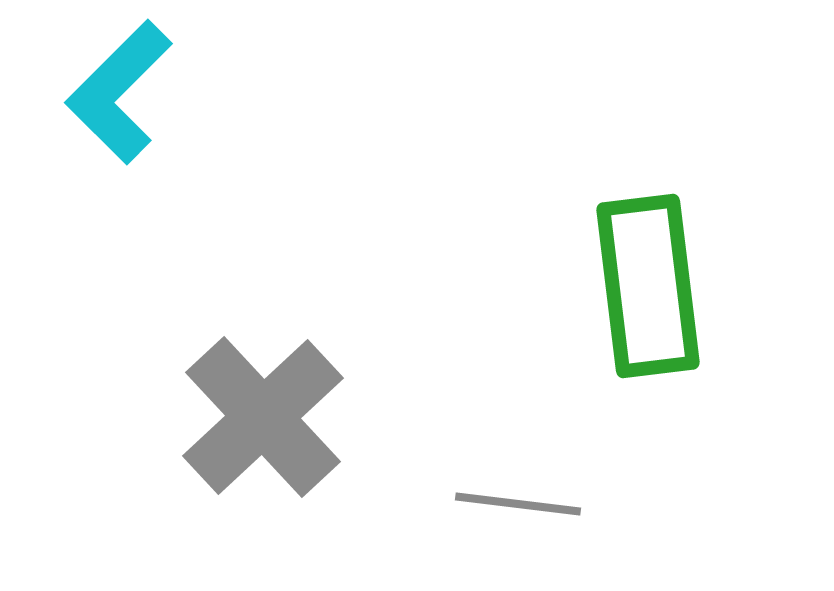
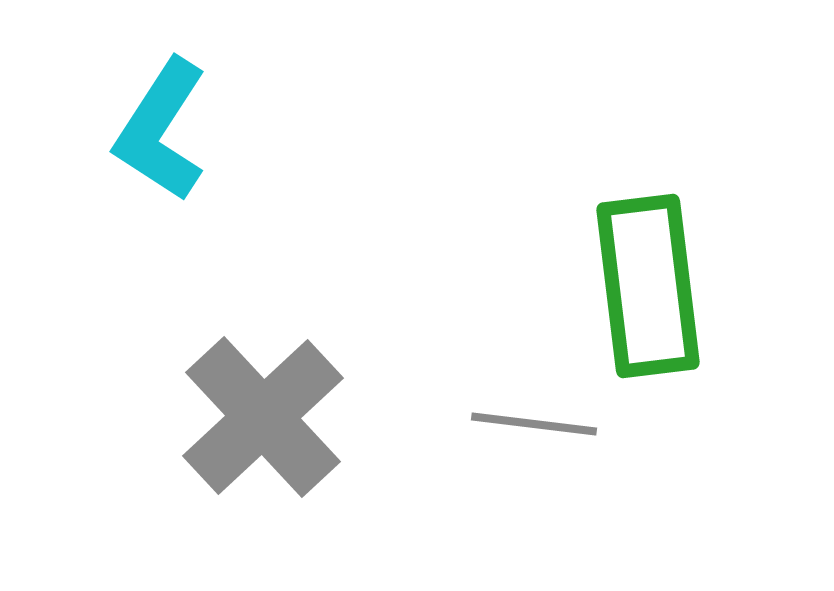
cyan L-shape: moved 42 px right, 38 px down; rotated 12 degrees counterclockwise
gray line: moved 16 px right, 80 px up
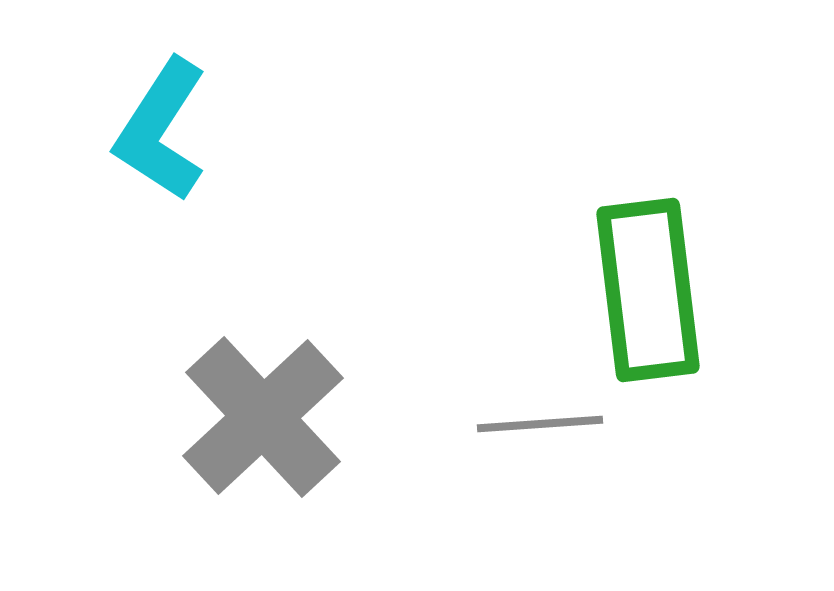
green rectangle: moved 4 px down
gray line: moved 6 px right; rotated 11 degrees counterclockwise
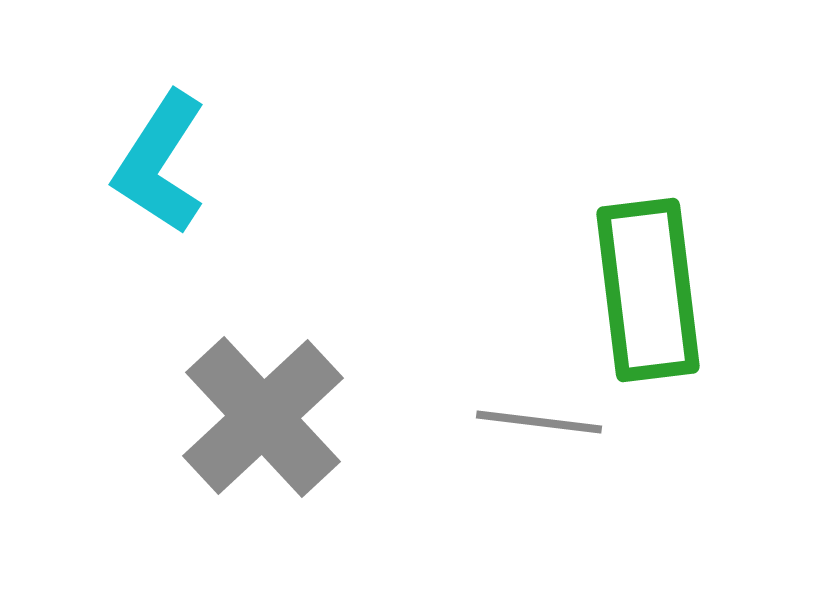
cyan L-shape: moved 1 px left, 33 px down
gray line: moved 1 px left, 2 px up; rotated 11 degrees clockwise
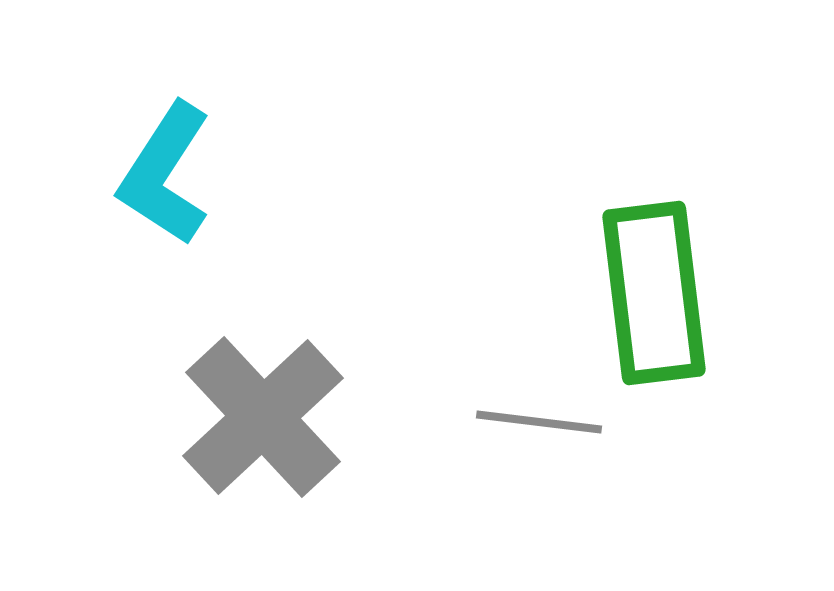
cyan L-shape: moved 5 px right, 11 px down
green rectangle: moved 6 px right, 3 px down
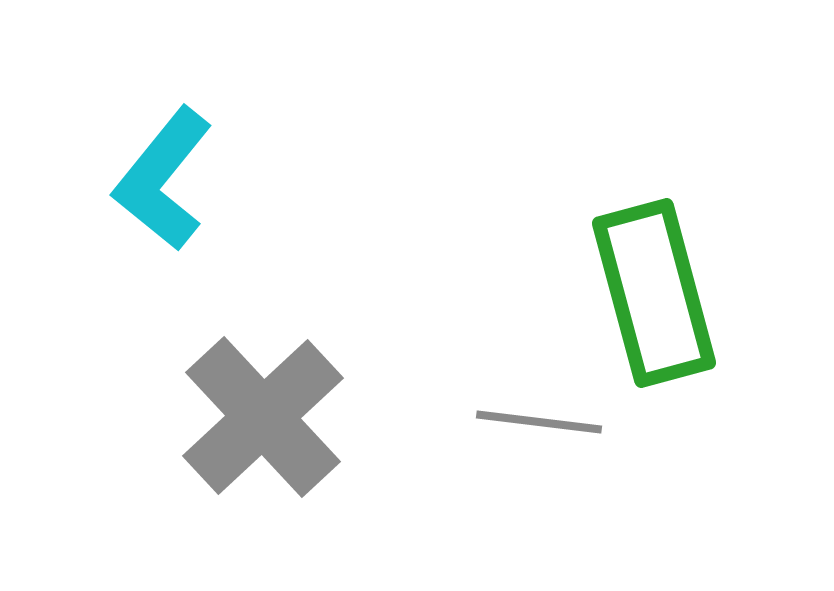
cyan L-shape: moved 2 px left, 5 px down; rotated 6 degrees clockwise
green rectangle: rotated 8 degrees counterclockwise
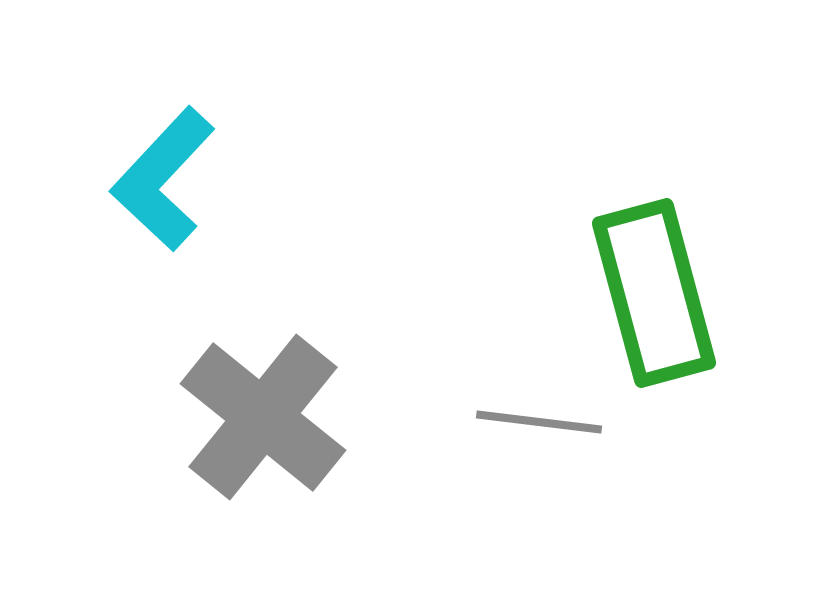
cyan L-shape: rotated 4 degrees clockwise
gray cross: rotated 8 degrees counterclockwise
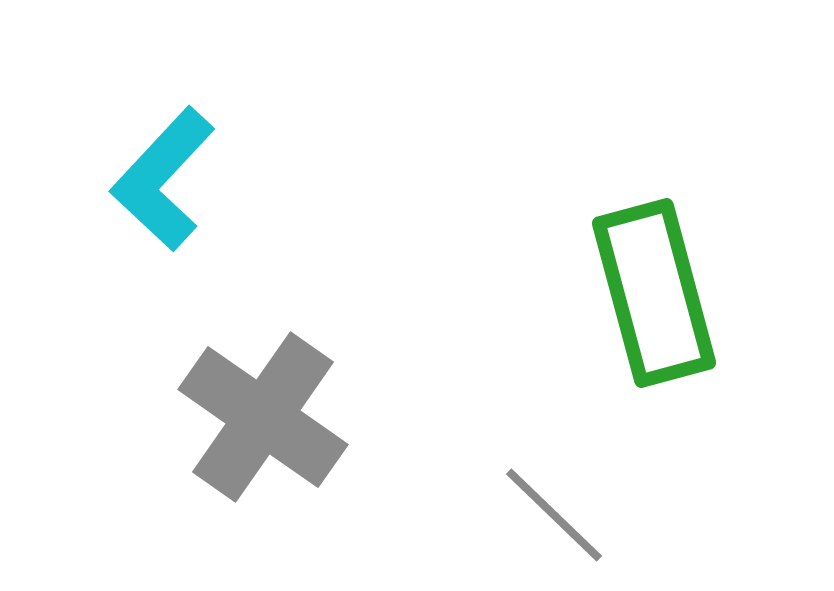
gray cross: rotated 4 degrees counterclockwise
gray line: moved 15 px right, 93 px down; rotated 37 degrees clockwise
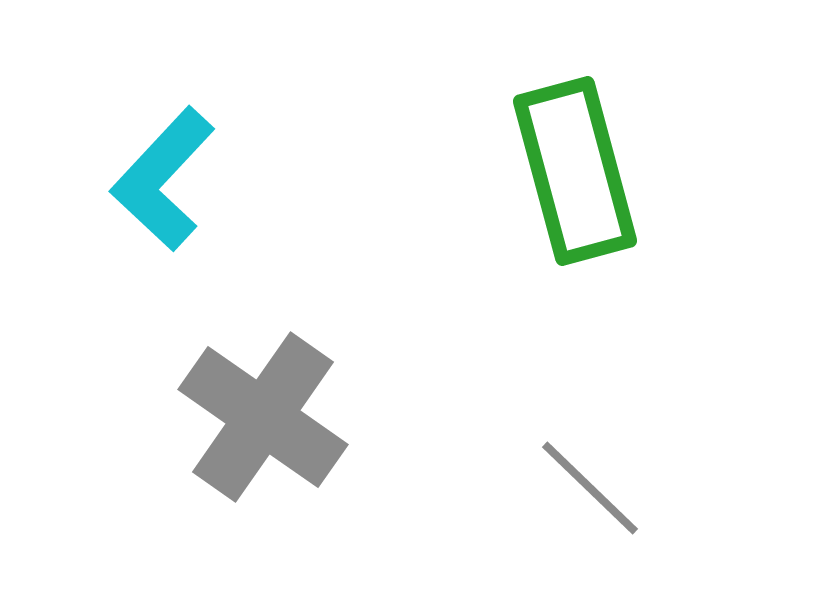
green rectangle: moved 79 px left, 122 px up
gray line: moved 36 px right, 27 px up
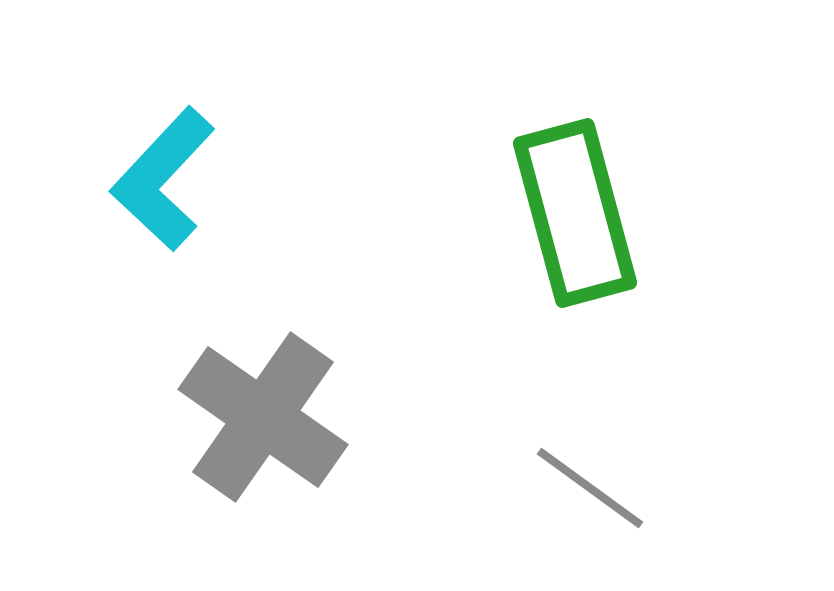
green rectangle: moved 42 px down
gray line: rotated 8 degrees counterclockwise
